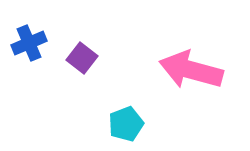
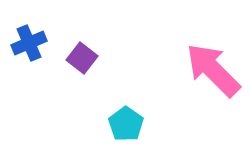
pink arrow: moved 22 px right; rotated 30 degrees clockwise
cyan pentagon: rotated 16 degrees counterclockwise
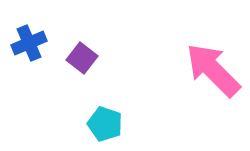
cyan pentagon: moved 21 px left; rotated 16 degrees counterclockwise
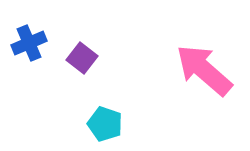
pink arrow: moved 9 px left; rotated 4 degrees counterclockwise
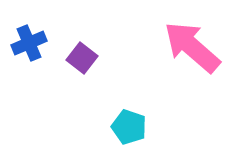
pink arrow: moved 12 px left, 23 px up
cyan pentagon: moved 24 px right, 3 px down
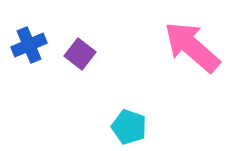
blue cross: moved 2 px down
purple square: moved 2 px left, 4 px up
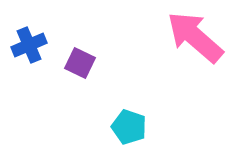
pink arrow: moved 3 px right, 10 px up
purple square: moved 9 px down; rotated 12 degrees counterclockwise
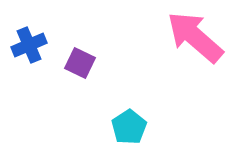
cyan pentagon: rotated 20 degrees clockwise
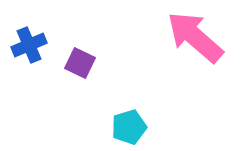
cyan pentagon: rotated 16 degrees clockwise
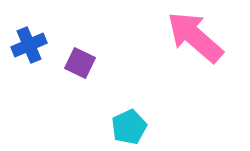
cyan pentagon: rotated 8 degrees counterclockwise
